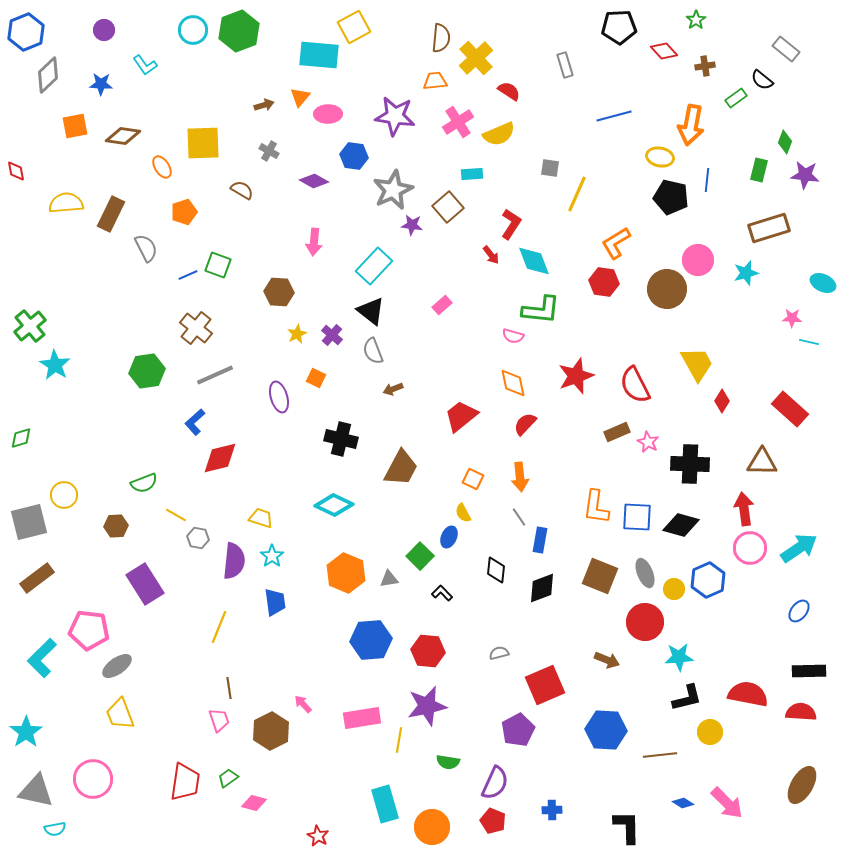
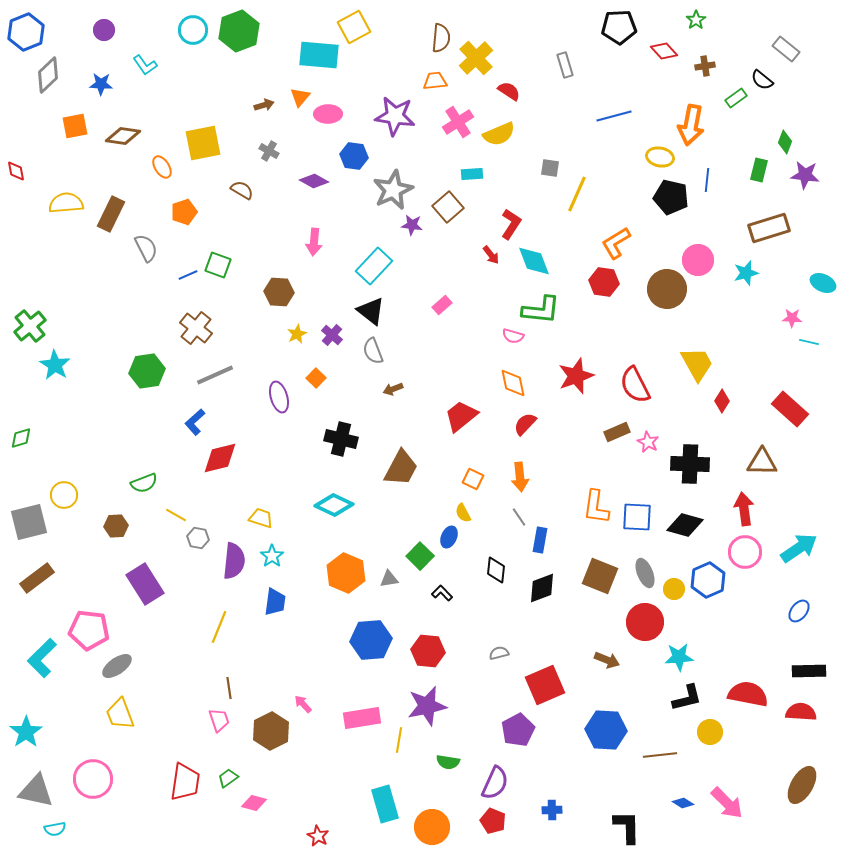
yellow square at (203, 143): rotated 9 degrees counterclockwise
orange square at (316, 378): rotated 18 degrees clockwise
black diamond at (681, 525): moved 4 px right
pink circle at (750, 548): moved 5 px left, 4 px down
blue trapezoid at (275, 602): rotated 16 degrees clockwise
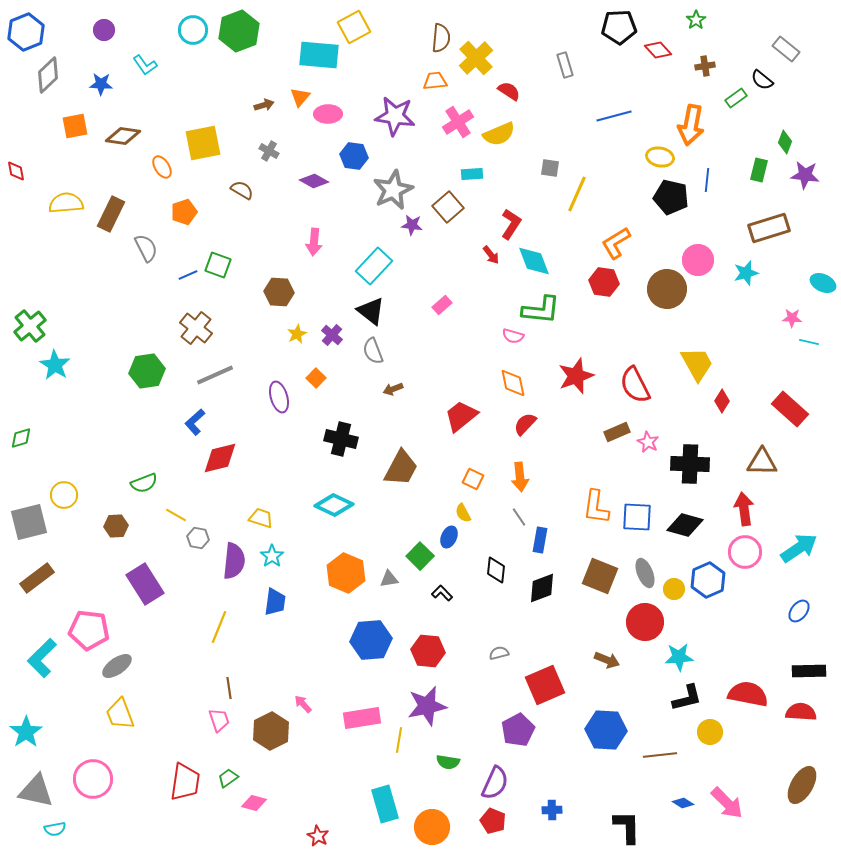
red diamond at (664, 51): moved 6 px left, 1 px up
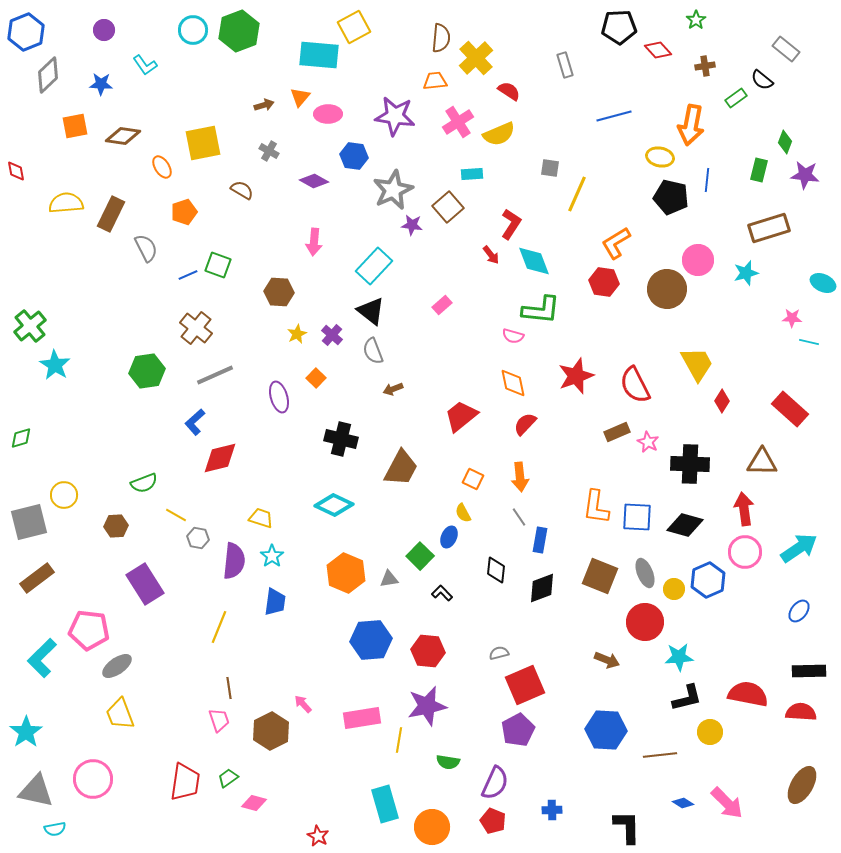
red square at (545, 685): moved 20 px left
